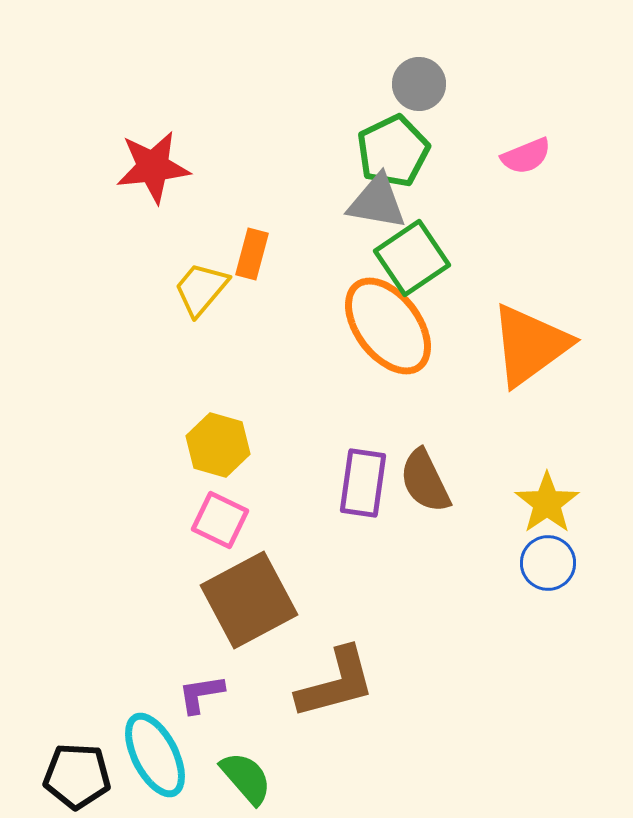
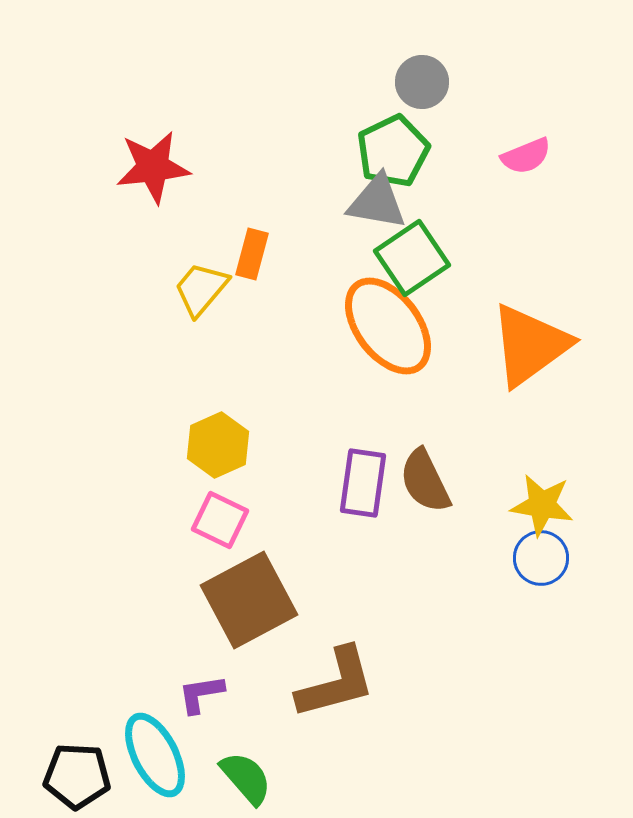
gray circle: moved 3 px right, 2 px up
yellow hexagon: rotated 20 degrees clockwise
yellow star: moved 5 px left, 2 px down; rotated 28 degrees counterclockwise
blue circle: moved 7 px left, 5 px up
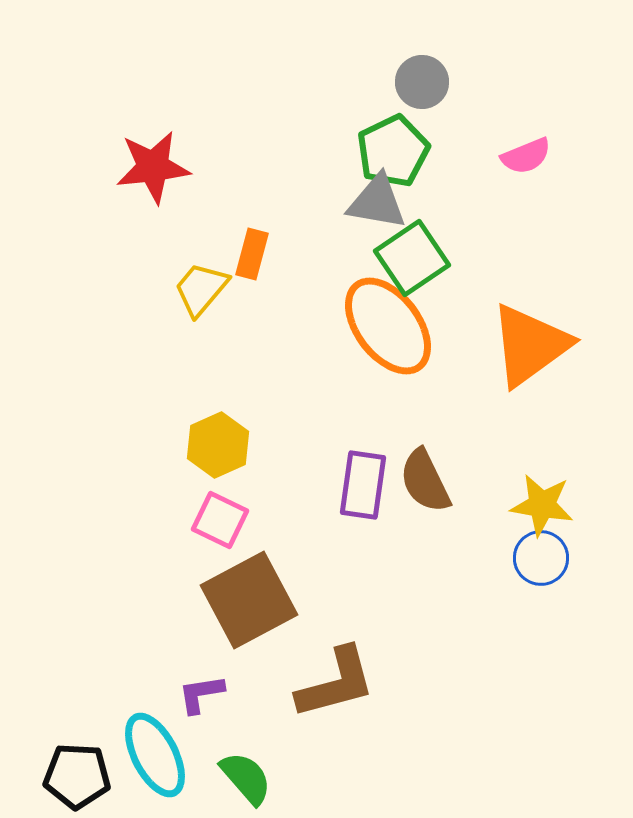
purple rectangle: moved 2 px down
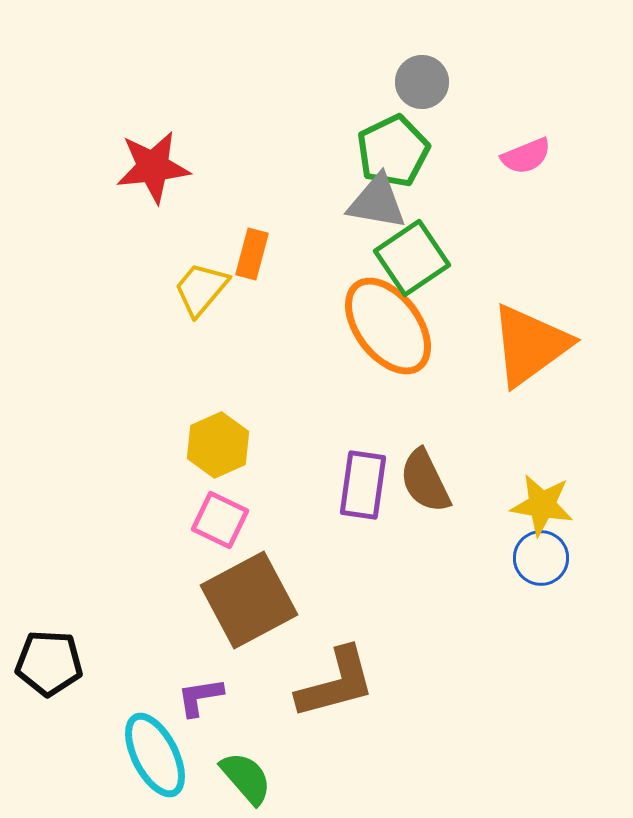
purple L-shape: moved 1 px left, 3 px down
black pentagon: moved 28 px left, 113 px up
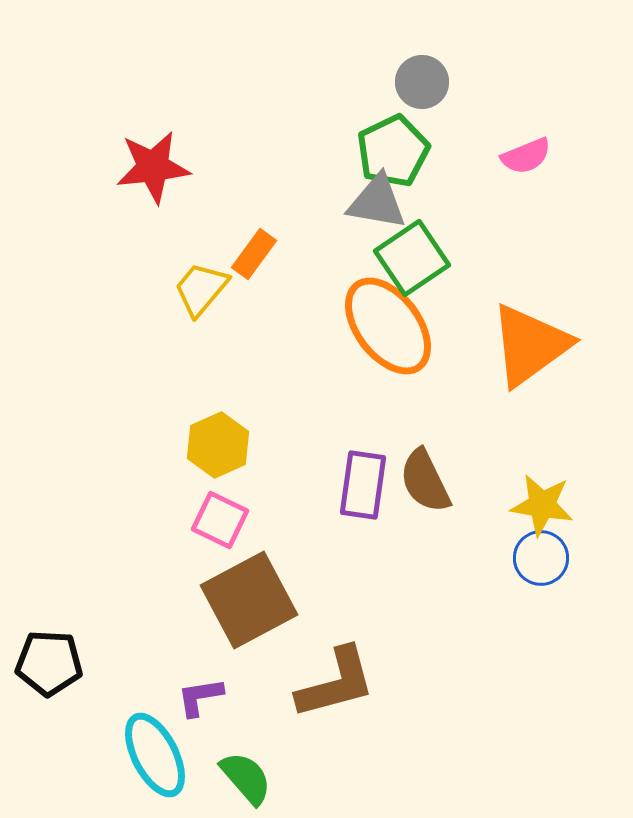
orange rectangle: moved 2 px right; rotated 21 degrees clockwise
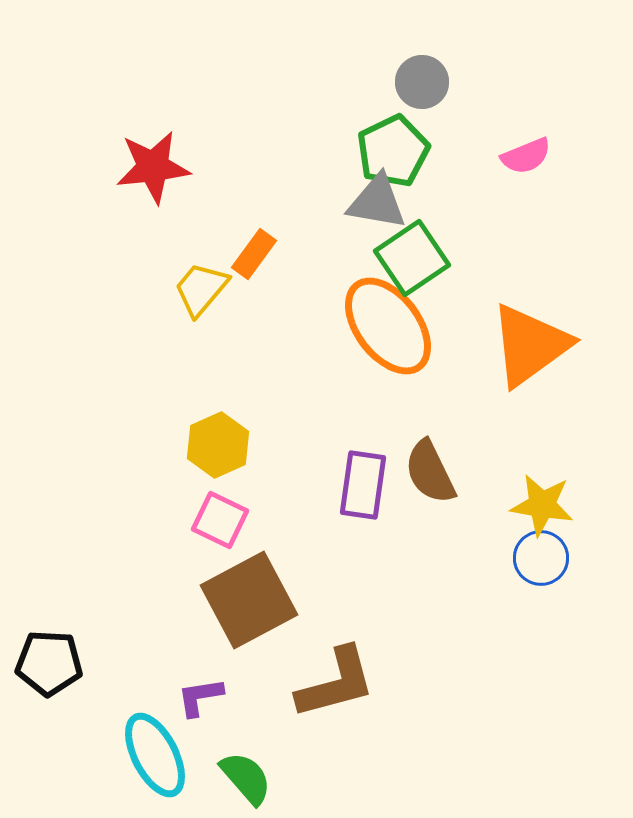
brown semicircle: moved 5 px right, 9 px up
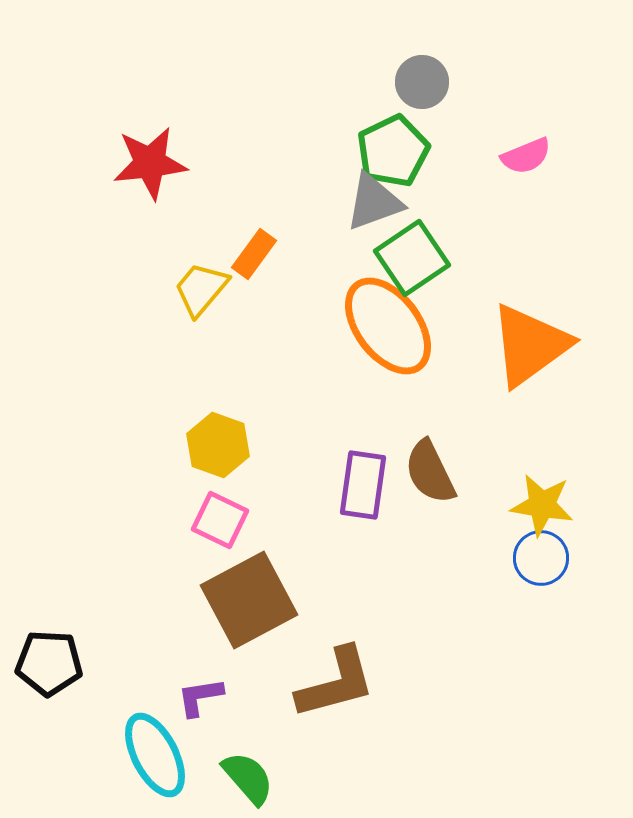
red star: moved 3 px left, 4 px up
gray triangle: moved 3 px left; rotated 30 degrees counterclockwise
yellow hexagon: rotated 16 degrees counterclockwise
green semicircle: moved 2 px right
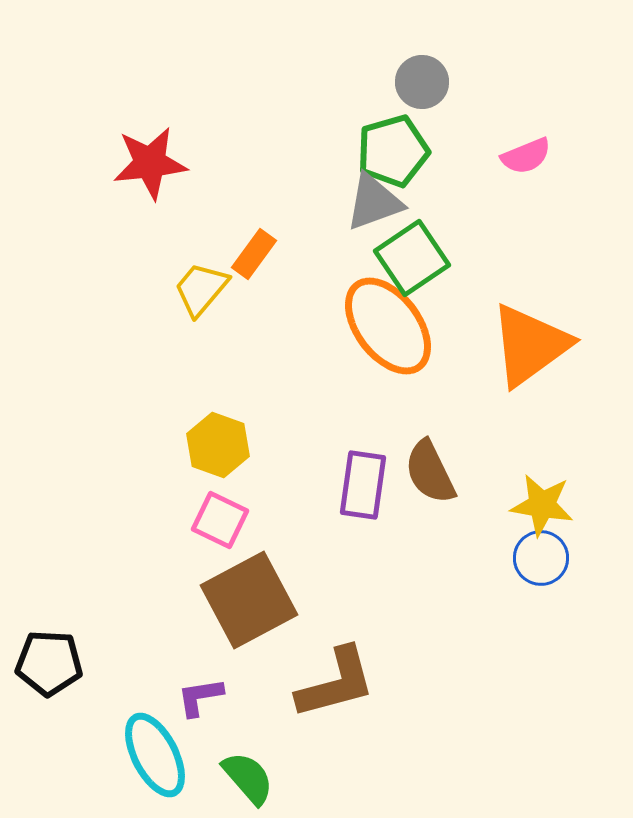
green pentagon: rotated 10 degrees clockwise
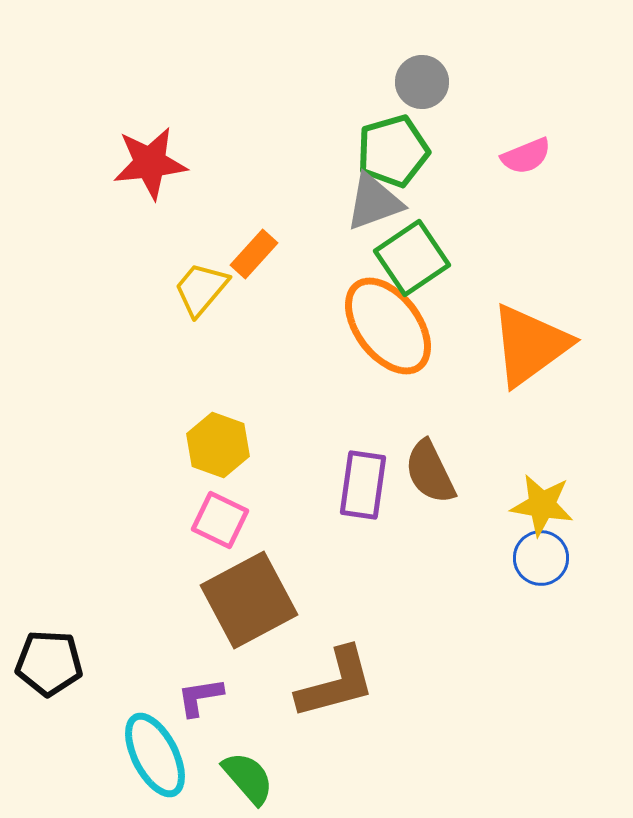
orange rectangle: rotated 6 degrees clockwise
